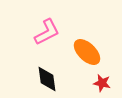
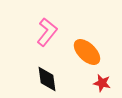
pink L-shape: rotated 24 degrees counterclockwise
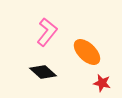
black diamond: moved 4 px left, 7 px up; rotated 40 degrees counterclockwise
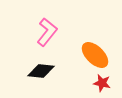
orange ellipse: moved 8 px right, 3 px down
black diamond: moved 2 px left, 1 px up; rotated 36 degrees counterclockwise
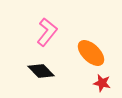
orange ellipse: moved 4 px left, 2 px up
black diamond: rotated 40 degrees clockwise
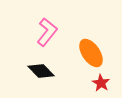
orange ellipse: rotated 12 degrees clockwise
red star: moved 1 px left; rotated 18 degrees clockwise
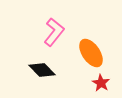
pink L-shape: moved 7 px right
black diamond: moved 1 px right, 1 px up
